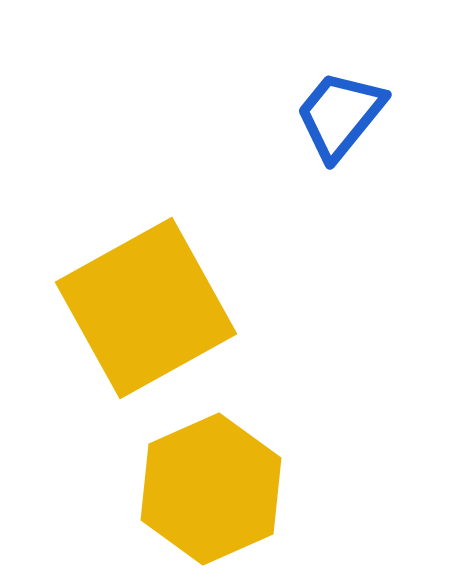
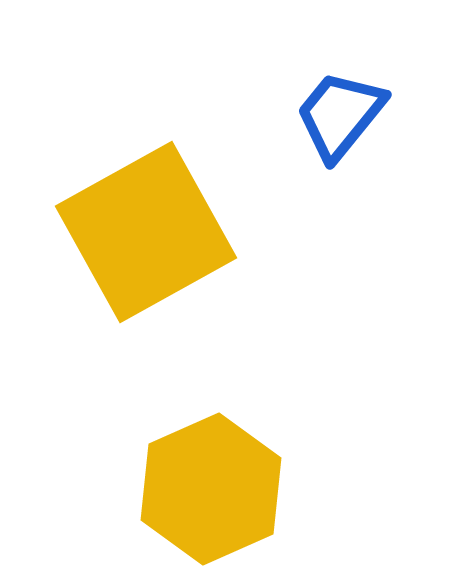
yellow square: moved 76 px up
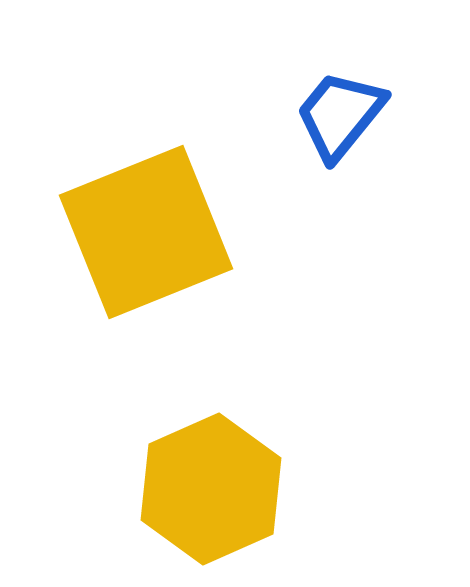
yellow square: rotated 7 degrees clockwise
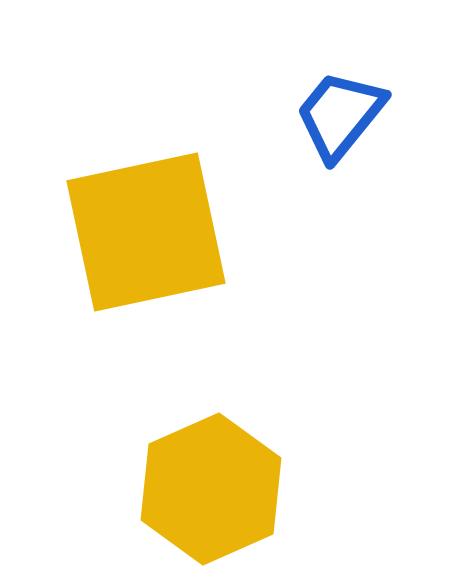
yellow square: rotated 10 degrees clockwise
